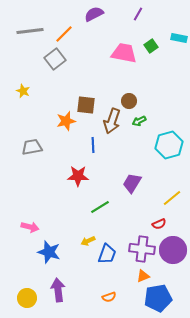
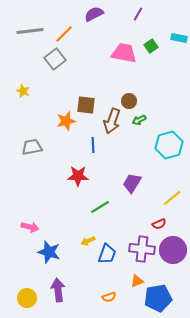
green arrow: moved 1 px up
orange triangle: moved 6 px left, 5 px down
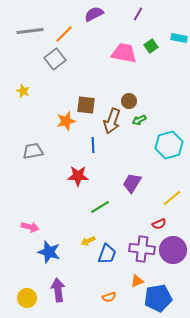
gray trapezoid: moved 1 px right, 4 px down
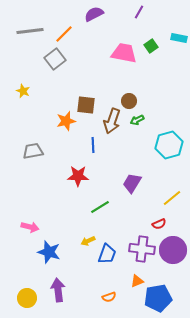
purple line: moved 1 px right, 2 px up
green arrow: moved 2 px left
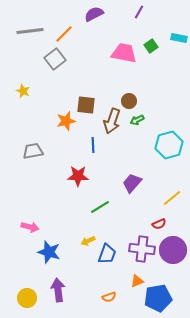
purple trapezoid: rotated 10 degrees clockwise
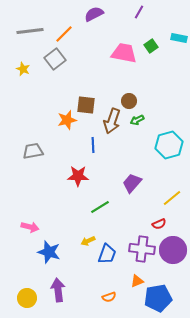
yellow star: moved 22 px up
orange star: moved 1 px right, 1 px up
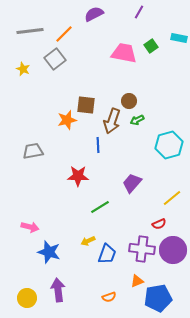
blue line: moved 5 px right
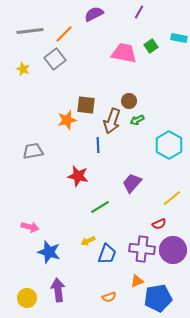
cyan hexagon: rotated 16 degrees counterclockwise
red star: rotated 10 degrees clockwise
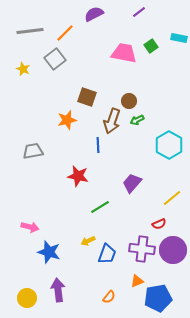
purple line: rotated 24 degrees clockwise
orange line: moved 1 px right, 1 px up
brown square: moved 1 px right, 8 px up; rotated 12 degrees clockwise
orange semicircle: rotated 32 degrees counterclockwise
